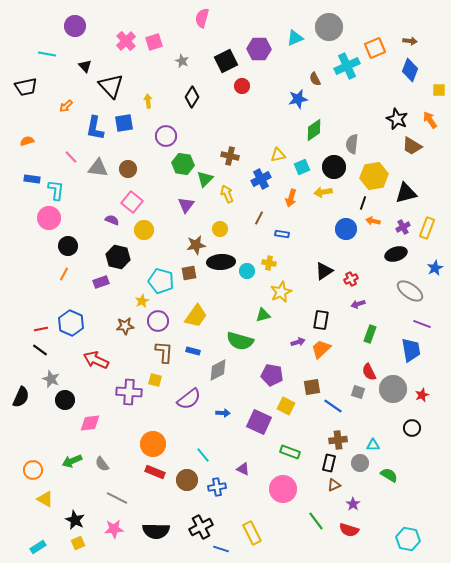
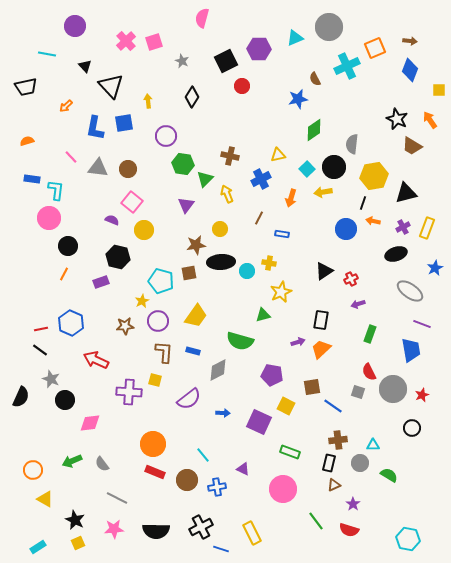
cyan square at (302, 167): moved 5 px right, 2 px down; rotated 21 degrees counterclockwise
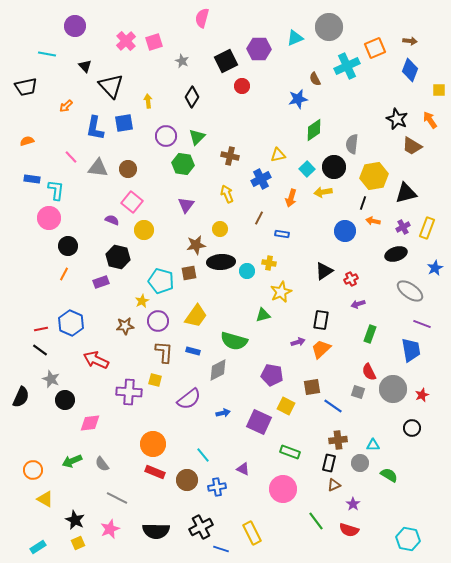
green triangle at (205, 179): moved 8 px left, 42 px up
blue circle at (346, 229): moved 1 px left, 2 px down
green semicircle at (240, 341): moved 6 px left
blue arrow at (223, 413): rotated 16 degrees counterclockwise
pink star at (114, 529): moved 4 px left; rotated 18 degrees counterclockwise
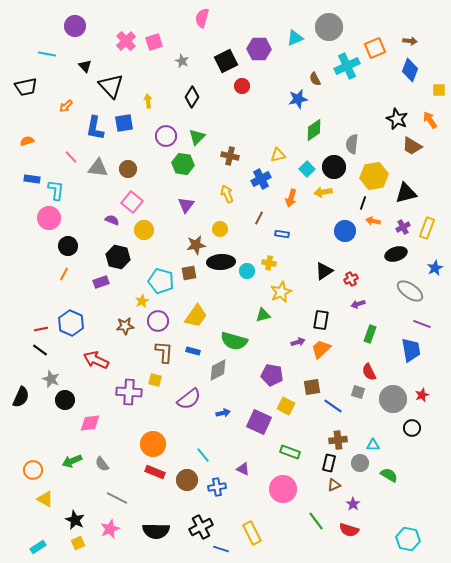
gray circle at (393, 389): moved 10 px down
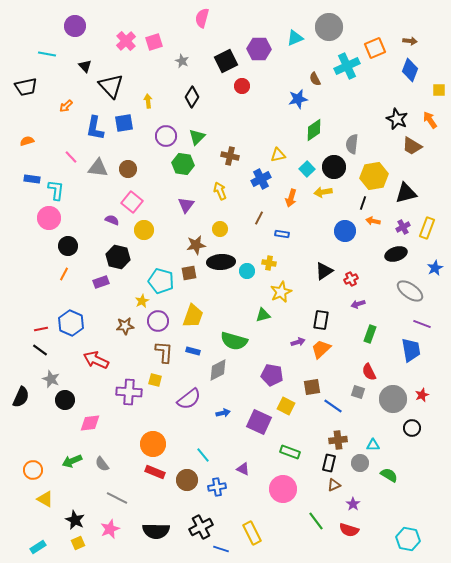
yellow arrow at (227, 194): moved 7 px left, 3 px up
yellow trapezoid at (196, 316): moved 3 px left; rotated 15 degrees counterclockwise
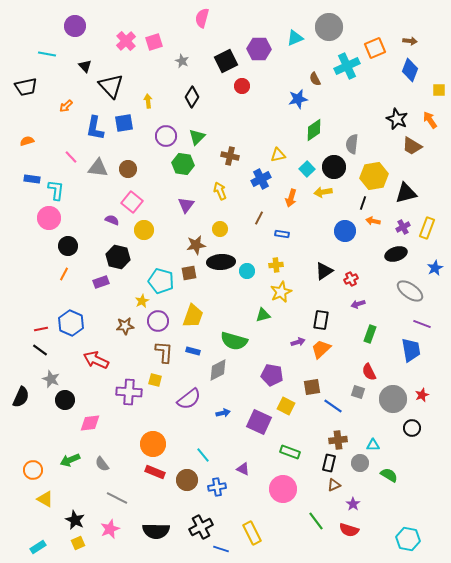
yellow cross at (269, 263): moved 7 px right, 2 px down; rotated 16 degrees counterclockwise
green arrow at (72, 461): moved 2 px left, 1 px up
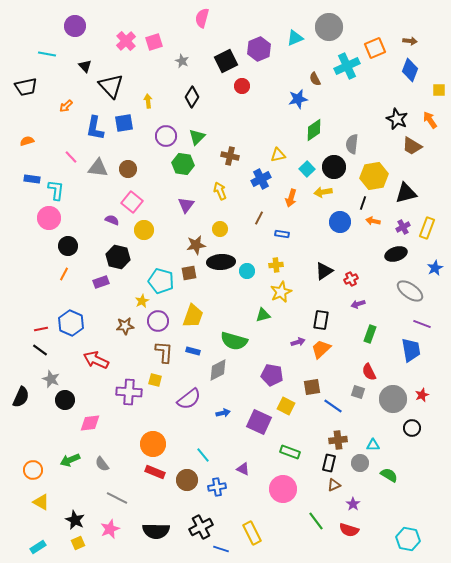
purple hexagon at (259, 49): rotated 25 degrees counterclockwise
blue circle at (345, 231): moved 5 px left, 9 px up
yellow triangle at (45, 499): moved 4 px left, 3 px down
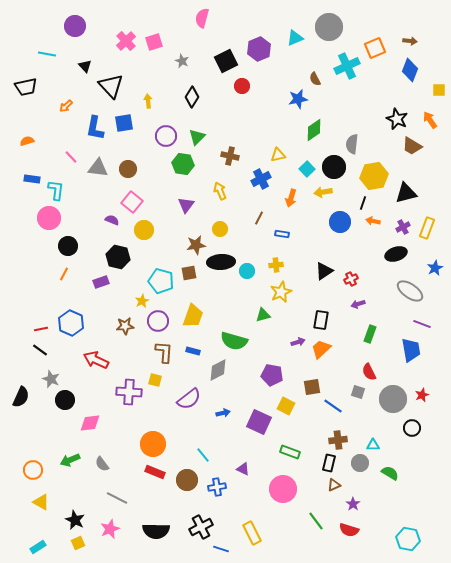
green semicircle at (389, 475): moved 1 px right, 2 px up
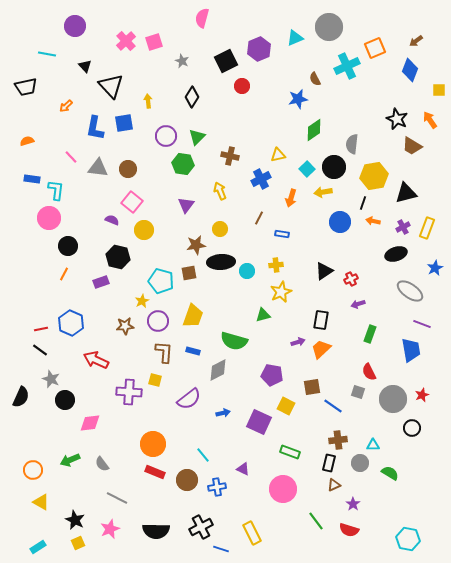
brown arrow at (410, 41): moved 6 px right; rotated 136 degrees clockwise
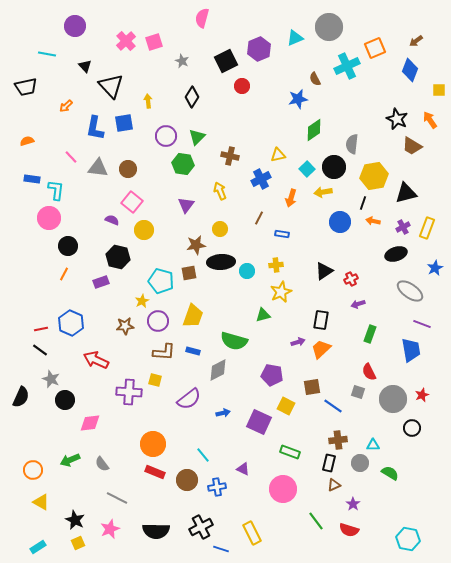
brown L-shape at (164, 352): rotated 90 degrees clockwise
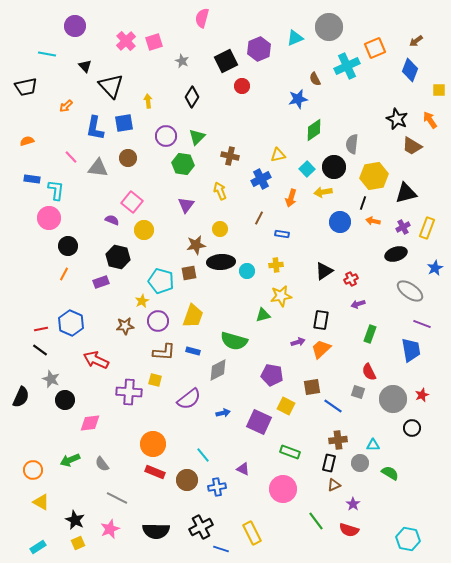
brown circle at (128, 169): moved 11 px up
yellow star at (281, 292): moved 4 px down; rotated 15 degrees clockwise
